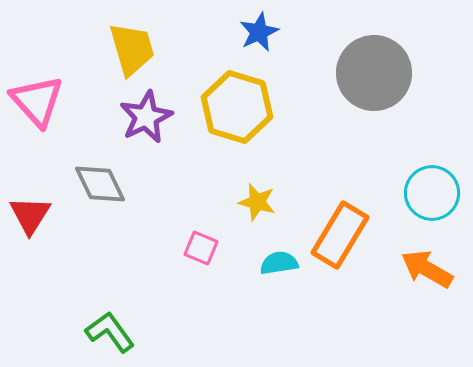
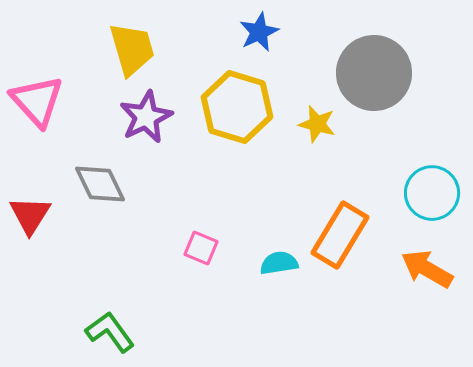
yellow star: moved 60 px right, 78 px up
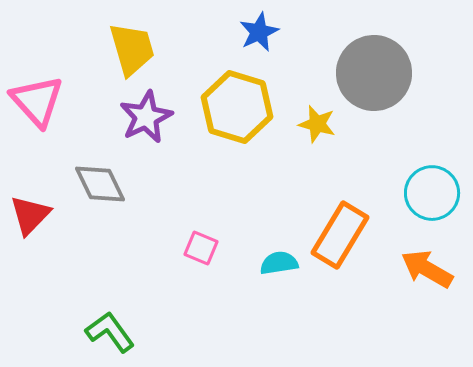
red triangle: rotated 12 degrees clockwise
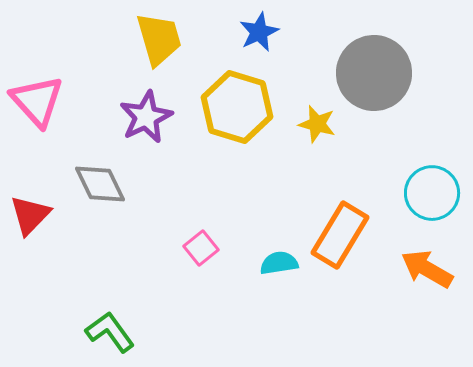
yellow trapezoid: moved 27 px right, 10 px up
pink square: rotated 28 degrees clockwise
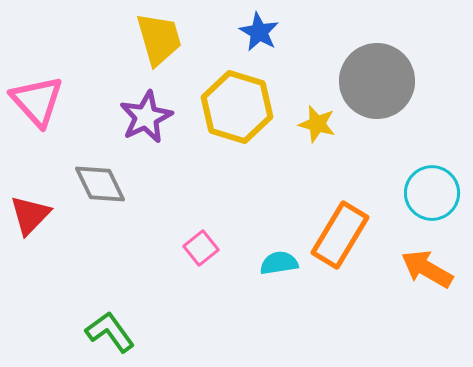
blue star: rotated 18 degrees counterclockwise
gray circle: moved 3 px right, 8 px down
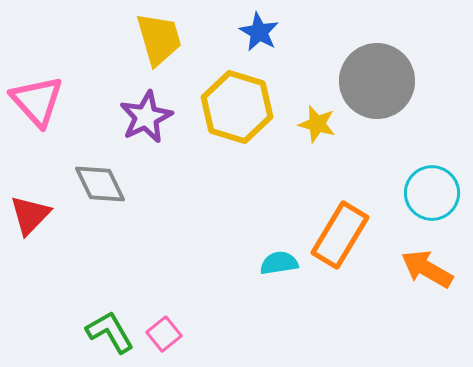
pink square: moved 37 px left, 86 px down
green L-shape: rotated 6 degrees clockwise
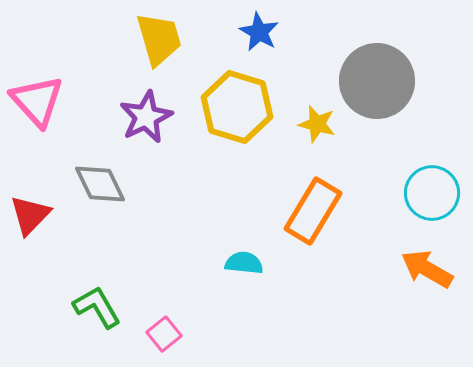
orange rectangle: moved 27 px left, 24 px up
cyan semicircle: moved 35 px left; rotated 15 degrees clockwise
green L-shape: moved 13 px left, 25 px up
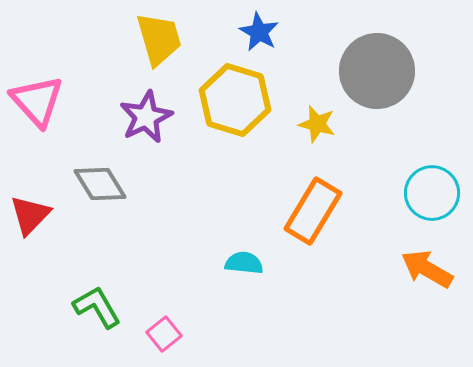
gray circle: moved 10 px up
yellow hexagon: moved 2 px left, 7 px up
gray diamond: rotated 6 degrees counterclockwise
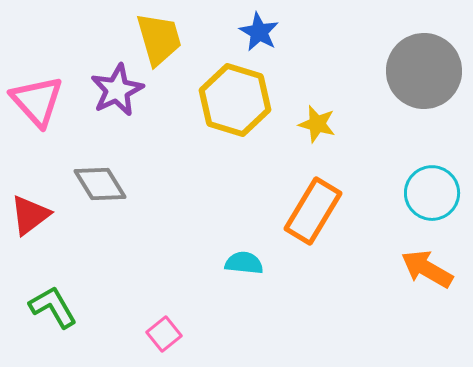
gray circle: moved 47 px right
purple star: moved 29 px left, 27 px up
red triangle: rotated 9 degrees clockwise
green L-shape: moved 44 px left
